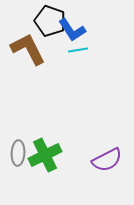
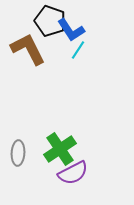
blue L-shape: moved 1 px left
cyan line: rotated 48 degrees counterclockwise
green cross: moved 15 px right, 6 px up; rotated 8 degrees counterclockwise
purple semicircle: moved 34 px left, 13 px down
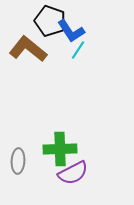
blue L-shape: moved 1 px down
brown L-shape: rotated 24 degrees counterclockwise
green cross: rotated 32 degrees clockwise
gray ellipse: moved 8 px down
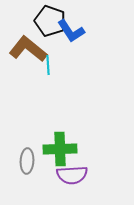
cyan line: moved 30 px left, 15 px down; rotated 36 degrees counterclockwise
gray ellipse: moved 9 px right
purple semicircle: moved 1 px left, 2 px down; rotated 24 degrees clockwise
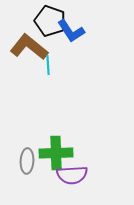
brown L-shape: moved 1 px right, 2 px up
green cross: moved 4 px left, 4 px down
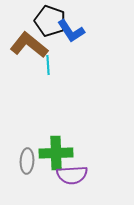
brown L-shape: moved 2 px up
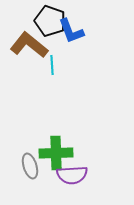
blue L-shape: rotated 12 degrees clockwise
cyan line: moved 4 px right
gray ellipse: moved 3 px right, 5 px down; rotated 20 degrees counterclockwise
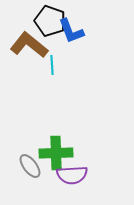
gray ellipse: rotated 20 degrees counterclockwise
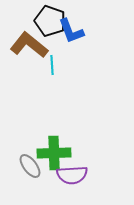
green cross: moved 2 px left
